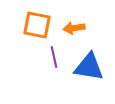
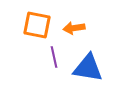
blue triangle: moved 1 px left, 1 px down
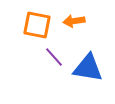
orange arrow: moved 7 px up
purple line: rotated 30 degrees counterclockwise
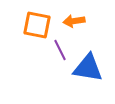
purple line: moved 6 px right, 7 px up; rotated 15 degrees clockwise
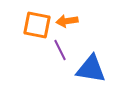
orange arrow: moved 7 px left
blue triangle: moved 3 px right, 1 px down
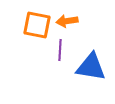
purple line: rotated 30 degrees clockwise
blue triangle: moved 2 px up
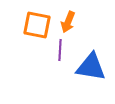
orange arrow: moved 1 px right, 1 px down; rotated 60 degrees counterclockwise
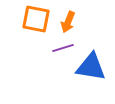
orange square: moved 1 px left, 6 px up
purple line: moved 3 px right, 2 px up; rotated 70 degrees clockwise
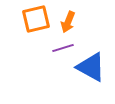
orange square: rotated 24 degrees counterclockwise
blue triangle: rotated 20 degrees clockwise
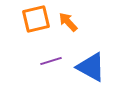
orange arrow: rotated 115 degrees clockwise
purple line: moved 12 px left, 13 px down
